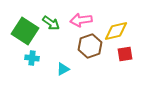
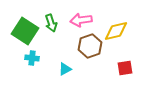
green arrow: rotated 36 degrees clockwise
red square: moved 14 px down
cyan triangle: moved 2 px right
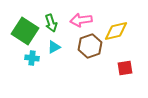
cyan triangle: moved 11 px left, 22 px up
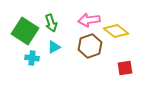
pink arrow: moved 8 px right
yellow diamond: rotated 50 degrees clockwise
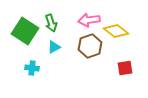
cyan cross: moved 10 px down
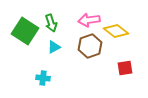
cyan cross: moved 11 px right, 10 px down
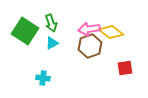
pink arrow: moved 9 px down
yellow diamond: moved 5 px left, 1 px down
cyan triangle: moved 2 px left, 4 px up
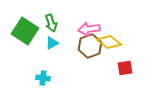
yellow diamond: moved 2 px left, 10 px down
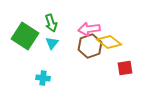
green square: moved 5 px down
cyan triangle: rotated 24 degrees counterclockwise
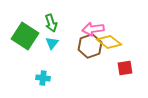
pink arrow: moved 4 px right
